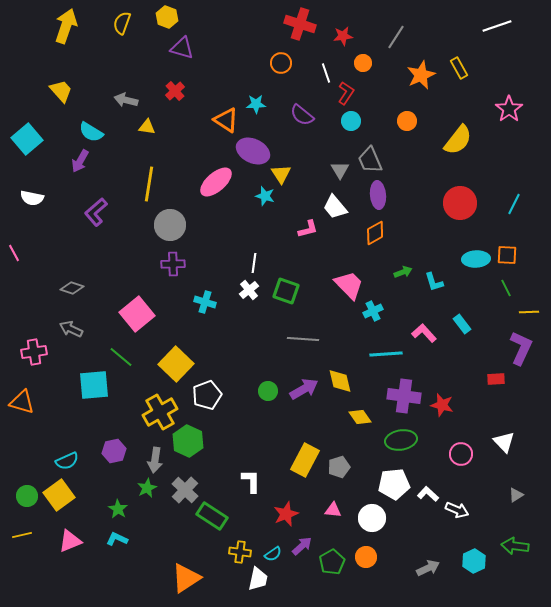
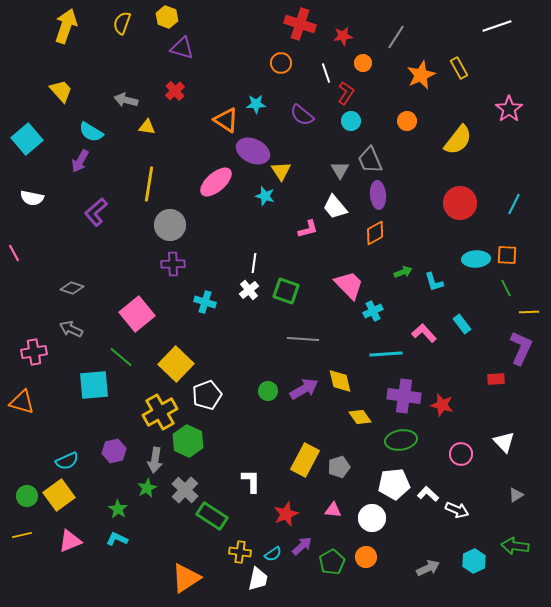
yellow triangle at (281, 174): moved 3 px up
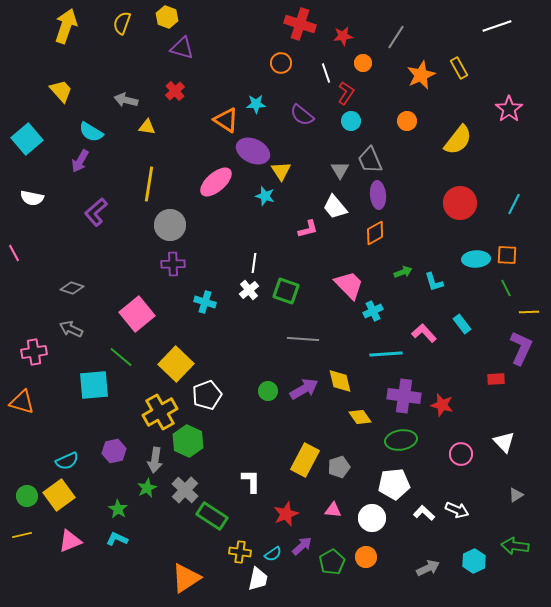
white L-shape at (428, 494): moved 4 px left, 19 px down
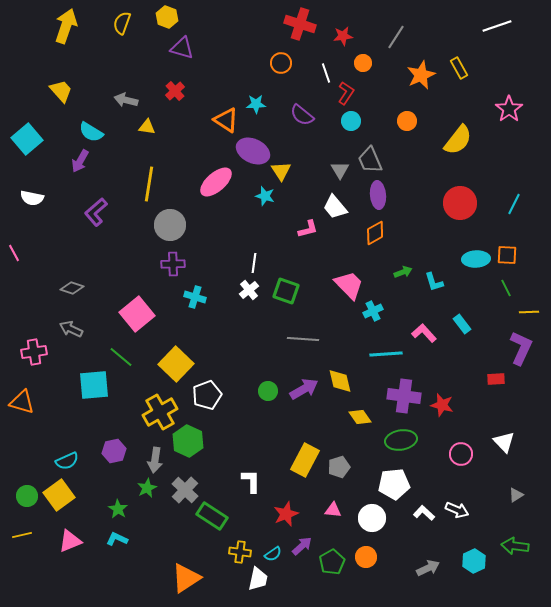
cyan cross at (205, 302): moved 10 px left, 5 px up
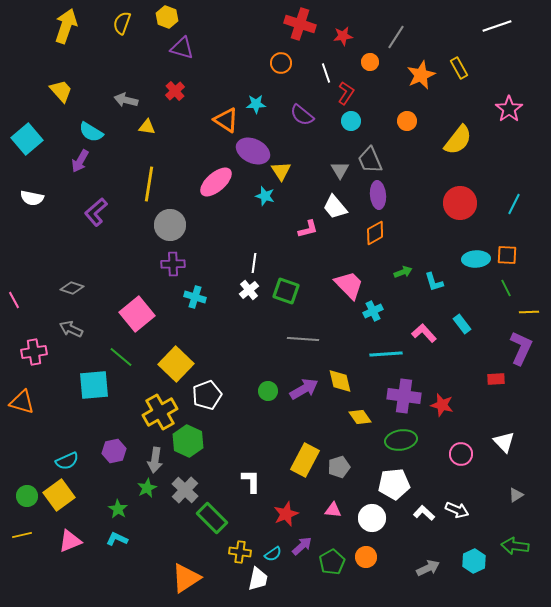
orange circle at (363, 63): moved 7 px right, 1 px up
pink line at (14, 253): moved 47 px down
green rectangle at (212, 516): moved 2 px down; rotated 12 degrees clockwise
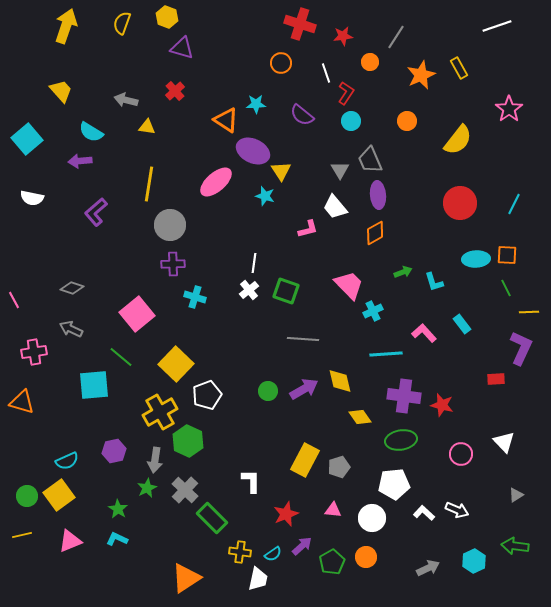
purple arrow at (80, 161): rotated 55 degrees clockwise
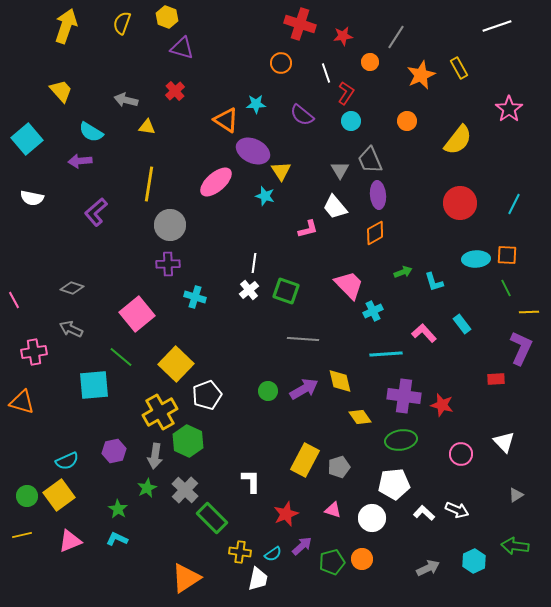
purple cross at (173, 264): moved 5 px left
gray arrow at (155, 460): moved 4 px up
pink triangle at (333, 510): rotated 12 degrees clockwise
orange circle at (366, 557): moved 4 px left, 2 px down
green pentagon at (332, 562): rotated 15 degrees clockwise
